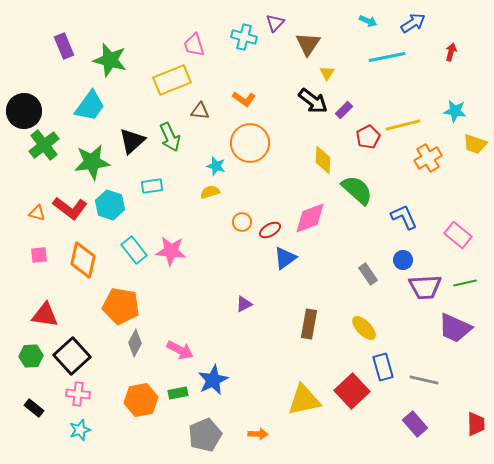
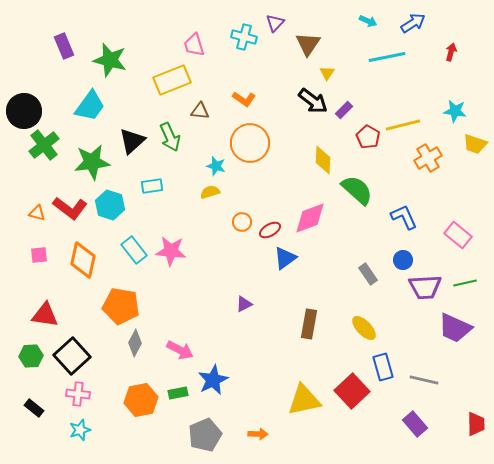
red pentagon at (368, 137): rotated 15 degrees counterclockwise
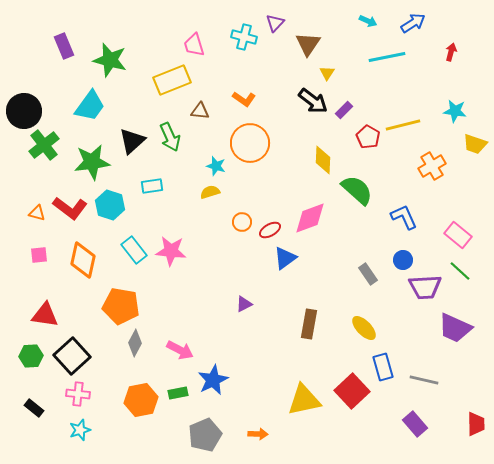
orange cross at (428, 158): moved 4 px right, 8 px down
green line at (465, 283): moved 5 px left, 12 px up; rotated 55 degrees clockwise
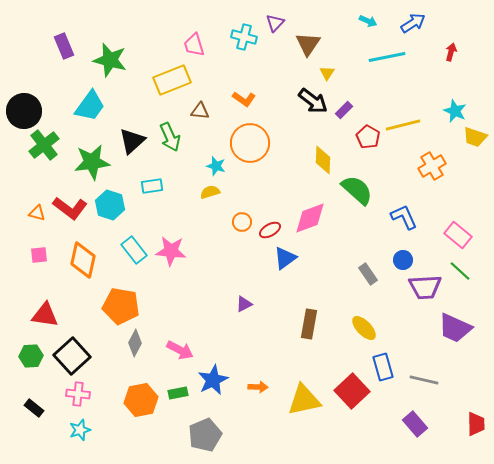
cyan star at (455, 111): rotated 15 degrees clockwise
yellow trapezoid at (475, 144): moved 7 px up
orange arrow at (258, 434): moved 47 px up
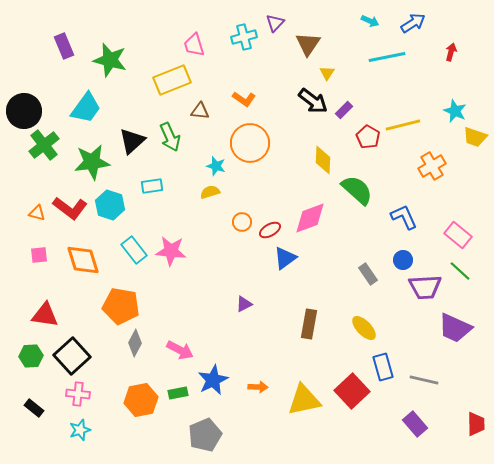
cyan arrow at (368, 21): moved 2 px right
cyan cross at (244, 37): rotated 30 degrees counterclockwise
cyan trapezoid at (90, 106): moved 4 px left, 2 px down
orange diamond at (83, 260): rotated 30 degrees counterclockwise
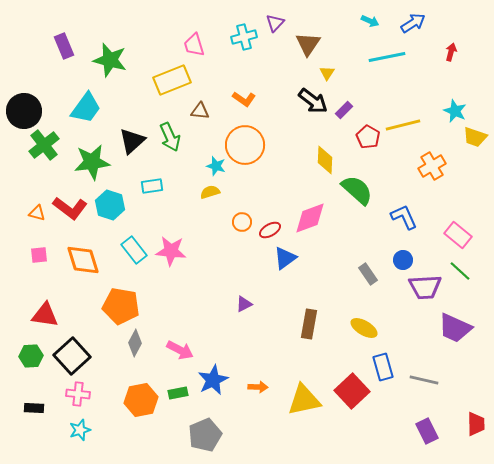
orange circle at (250, 143): moved 5 px left, 2 px down
yellow diamond at (323, 160): moved 2 px right
yellow ellipse at (364, 328): rotated 16 degrees counterclockwise
black rectangle at (34, 408): rotated 36 degrees counterclockwise
purple rectangle at (415, 424): moved 12 px right, 7 px down; rotated 15 degrees clockwise
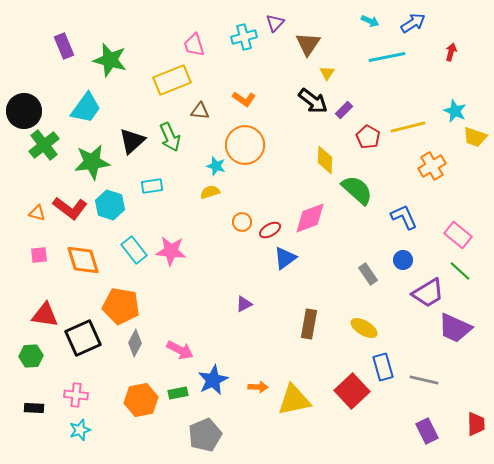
yellow line at (403, 125): moved 5 px right, 2 px down
purple trapezoid at (425, 287): moved 3 px right, 6 px down; rotated 28 degrees counterclockwise
black square at (72, 356): moved 11 px right, 18 px up; rotated 18 degrees clockwise
pink cross at (78, 394): moved 2 px left, 1 px down
yellow triangle at (304, 400): moved 10 px left
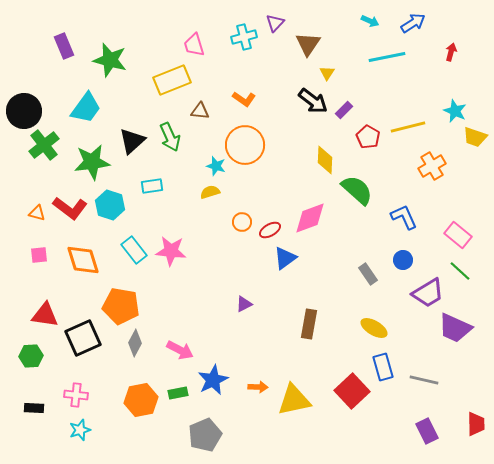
yellow ellipse at (364, 328): moved 10 px right
